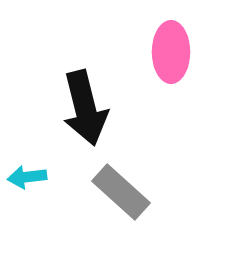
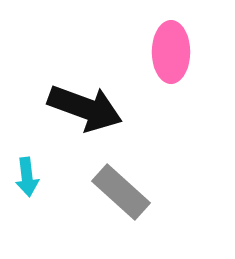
black arrow: rotated 56 degrees counterclockwise
cyan arrow: rotated 90 degrees counterclockwise
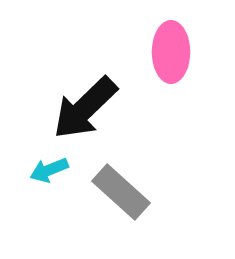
black arrow: rotated 116 degrees clockwise
cyan arrow: moved 22 px right, 7 px up; rotated 75 degrees clockwise
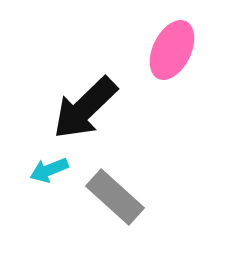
pink ellipse: moved 1 px right, 2 px up; rotated 26 degrees clockwise
gray rectangle: moved 6 px left, 5 px down
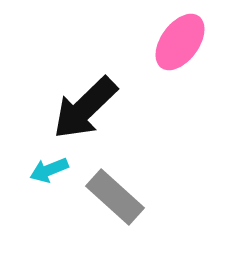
pink ellipse: moved 8 px right, 8 px up; rotated 10 degrees clockwise
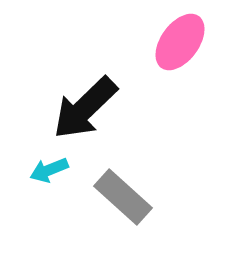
gray rectangle: moved 8 px right
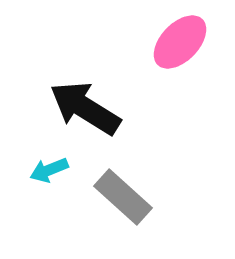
pink ellipse: rotated 8 degrees clockwise
black arrow: rotated 76 degrees clockwise
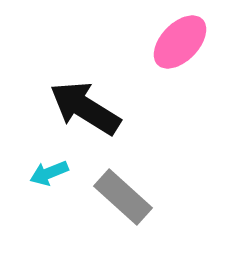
cyan arrow: moved 3 px down
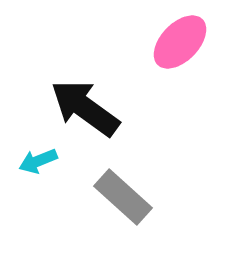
black arrow: rotated 4 degrees clockwise
cyan arrow: moved 11 px left, 12 px up
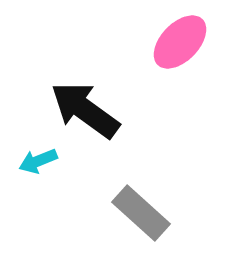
black arrow: moved 2 px down
gray rectangle: moved 18 px right, 16 px down
